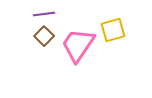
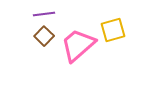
pink trapezoid: rotated 15 degrees clockwise
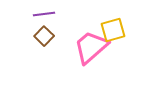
pink trapezoid: moved 13 px right, 2 px down
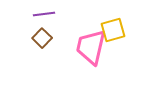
brown square: moved 2 px left, 2 px down
pink trapezoid: rotated 36 degrees counterclockwise
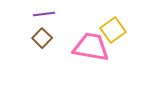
yellow square: rotated 20 degrees counterclockwise
pink trapezoid: rotated 87 degrees clockwise
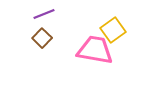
purple line: rotated 15 degrees counterclockwise
pink trapezoid: moved 4 px right, 3 px down
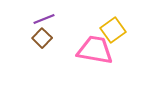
purple line: moved 5 px down
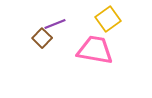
purple line: moved 11 px right, 5 px down
yellow square: moved 5 px left, 11 px up
